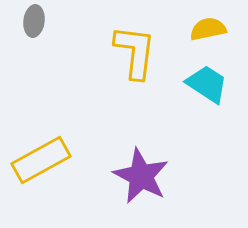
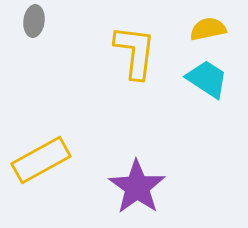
cyan trapezoid: moved 5 px up
purple star: moved 4 px left, 11 px down; rotated 8 degrees clockwise
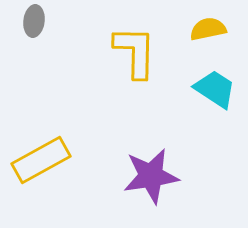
yellow L-shape: rotated 6 degrees counterclockwise
cyan trapezoid: moved 8 px right, 10 px down
purple star: moved 14 px right, 11 px up; rotated 28 degrees clockwise
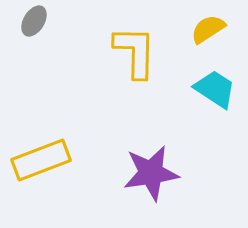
gray ellipse: rotated 24 degrees clockwise
yellow semicircle: rotated 21 degrees counterclockwise
yellow rectangle: rotated 8 degrees clockwise
purple star: moved 3 px up
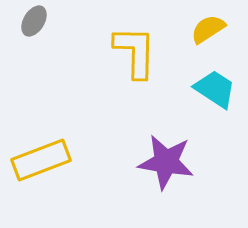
purple star: moved 15 px right, 11 px up; rotated 18 degrees clockwise
